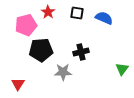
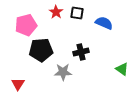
red star: moved 8 px right
blue semicircle: moved 5 px down
green triangle: rotated 32 degrees counterclockwise
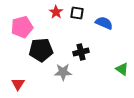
pink pentagon: moved 4 px left, 2 px down
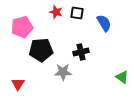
red star: rotated 16 degrees counterclockwise
blue semicircle: rotated 36 degrees clockwise
green triangle: moved 8 px down
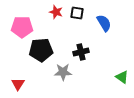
pink pentagon: rotated 15 degrees clockwise
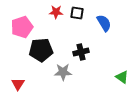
red star: rotated 16 degrees counterclockwise
pink pentagon: rotated 20 degrees counterclockwise
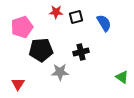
black square: moved 1 px left, 4 px down; rotated 24 degrees counterclockwise
gray star: moved 3 px left
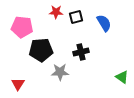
pink pentagon: rotated 25 degrees clockwise
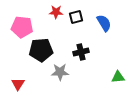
green triangle: moved 4 px left; rotated 40 degrees counterclockwise
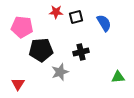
gray star: rotated 18 degrees counterclockwise
